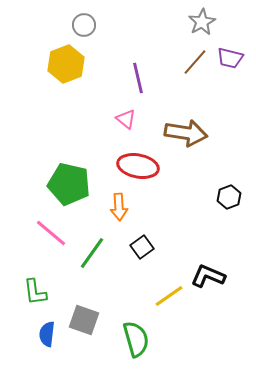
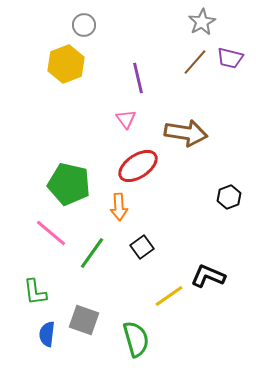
pink triangle: rotated 15 degrees clockwise
red ellipse: rotated 45 degrees counterclockwise
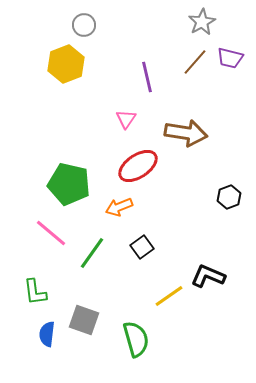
purple line: moved 9 px right, 1 px up
pink triangle: rotated 10 degrees clockwise
orange arrow: rotated 72 degrees clockwise
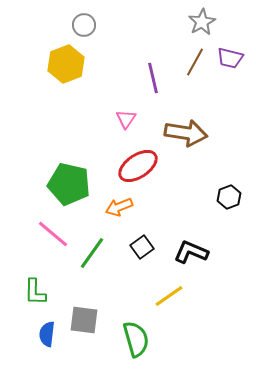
brown line: rotated 12 degrees counterclockwise
purple line: moved 6 px right, 1 px down
pink line: moved 2 px right, 1 px down
black L-shape: moved 17 px left, 24 px up
green L-shape: rotated 8 degrees clockwise
gray square: rotated 12 degrees counterclockwise
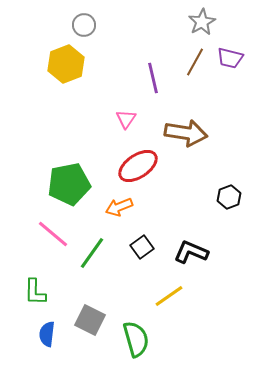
green pentagon: rotated 24 degrees counterclockwise
gray square: moved 6 px right; rotated 20 degrees clockwise
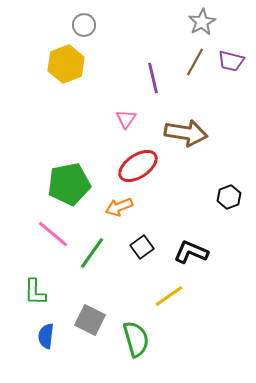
purple trapezoid: moved 1 px right, 3 px down
blue semicircle: moved 1 px left, 2 px down
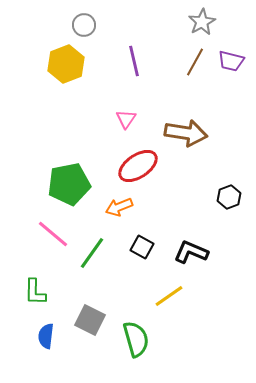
purple line: moved 19 px left, 17 px up
black square: rotated 25 degrees counterclockwise
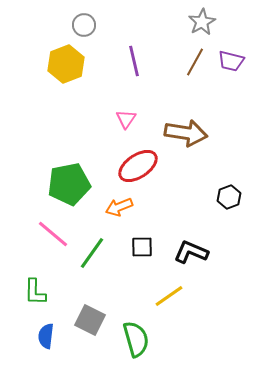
black square: rotated 30 degrees counterclockwise
